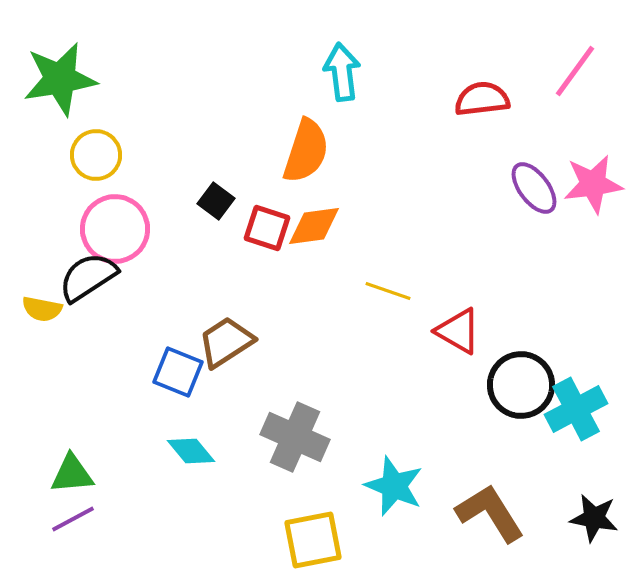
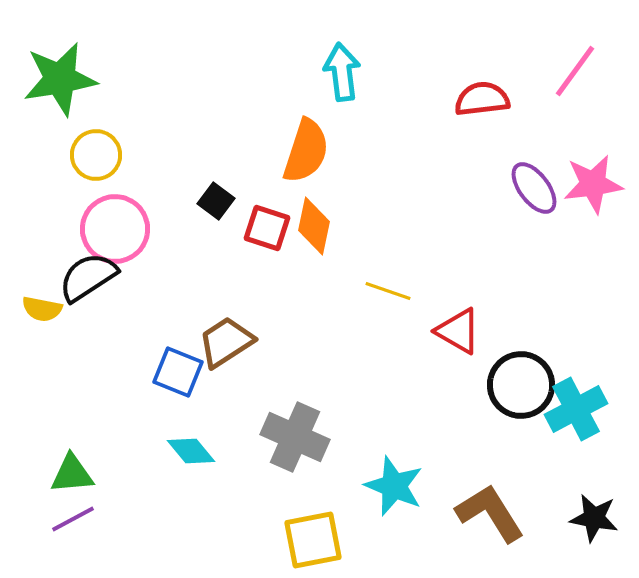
orange diamond: rotated 70 degrees counterclockwise
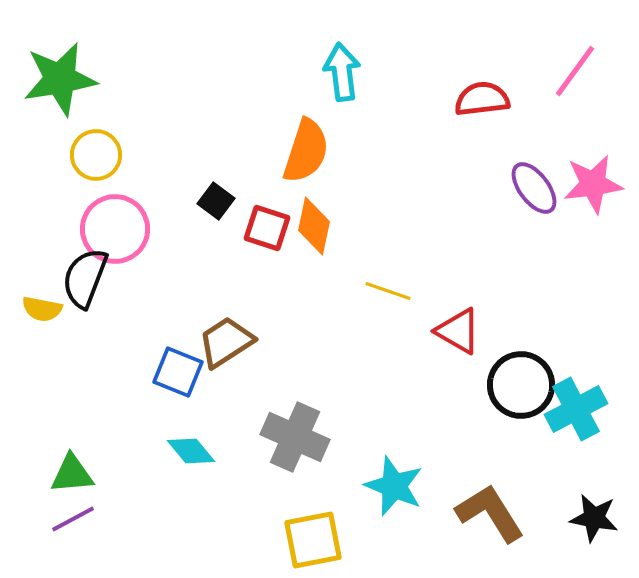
black semicircle: moved 3 px left, 1 px down; rotated 36 degrees counterclockwise
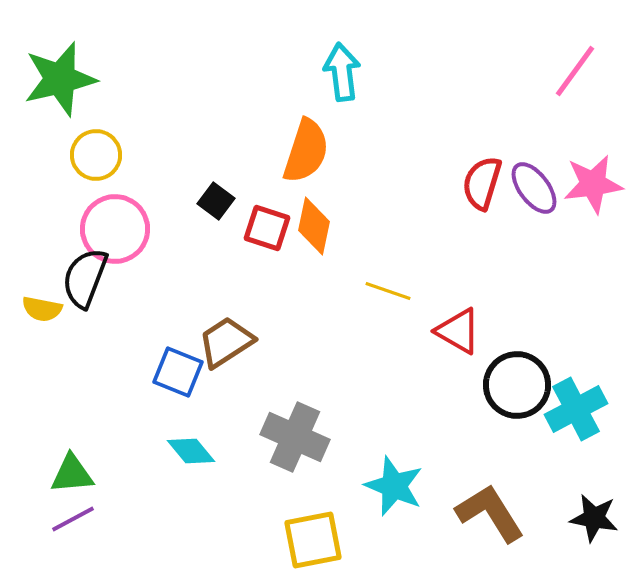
green star: rotated 4 degrees counterclockwise
red semicircle: moved 84 px down; rotated 66 degrees counterclockwise
black circle: moved 4 px left
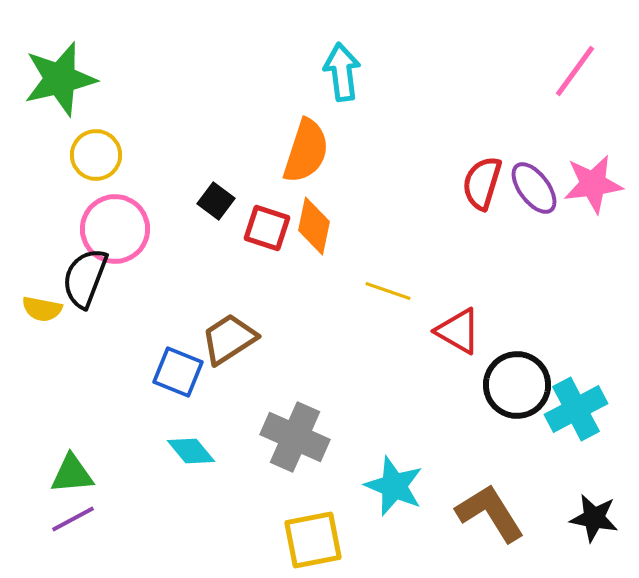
brown trapezoid: moved 3 px right, 3 px up
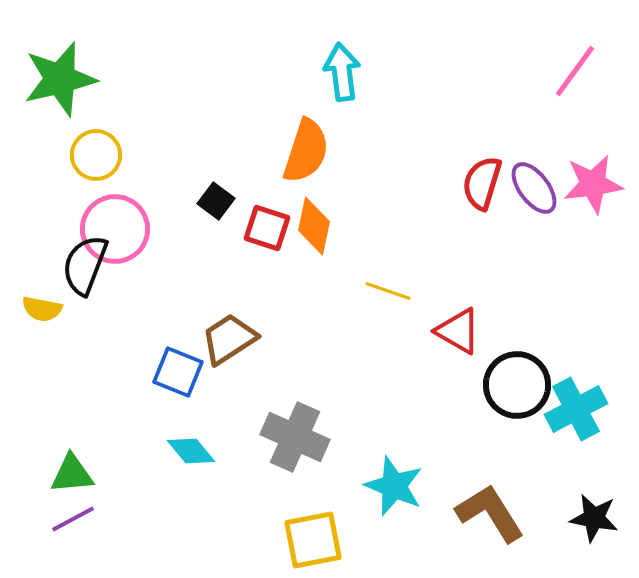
black semicircle: moved 13 px up
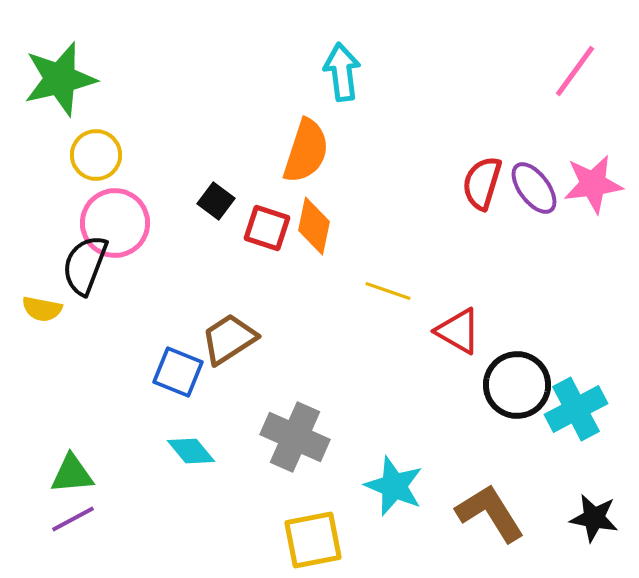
pink circle: moved 6 px up
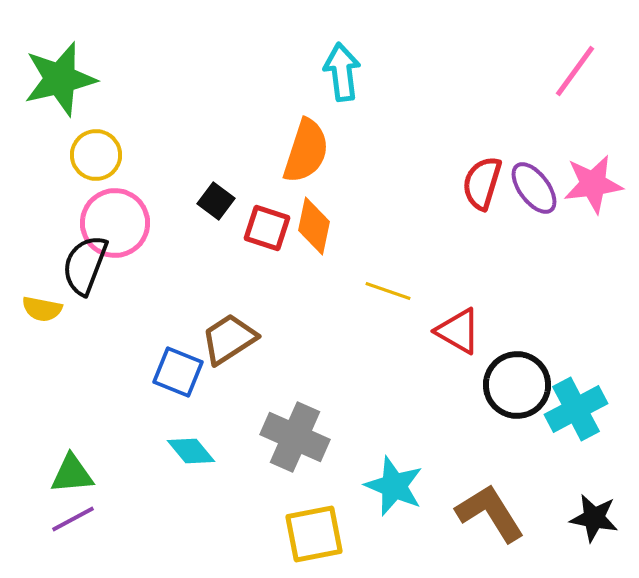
yellow square: moved 1 px right, 6 px up
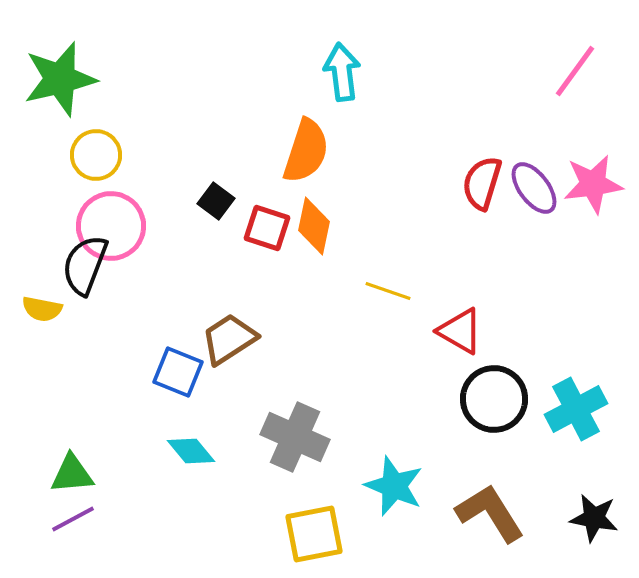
pink circle: moved 4 px left, 3 px down
red triangle: moved 2 px right
black circle: moved 23 px left, 14 px down
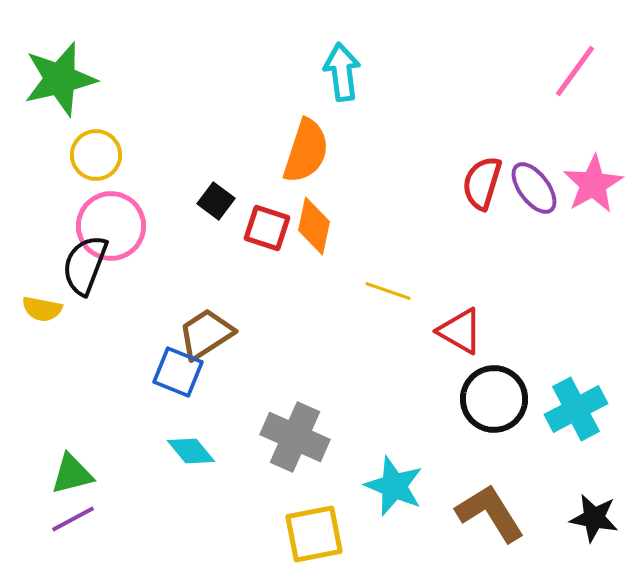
pink star: rotated 22 degrees counterclockwise
brown trapezoid: moved 23 px left, 5 px up
green triangle: rotated 9 degrees counterclockwise
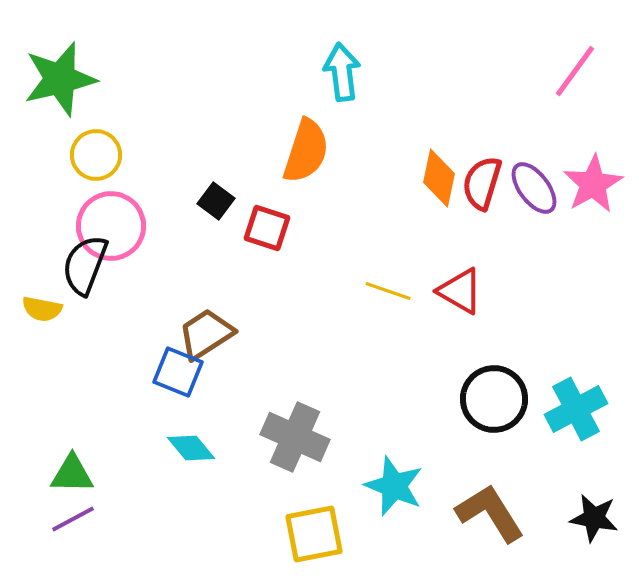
orange diamond: moved 125 px right, 48 px up
red triangle: moved 40 px up
cyan diamond: moved 3 px up
green triangle: rotated 15 degrees clockwise
